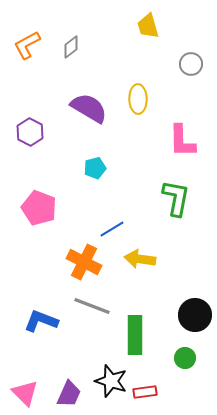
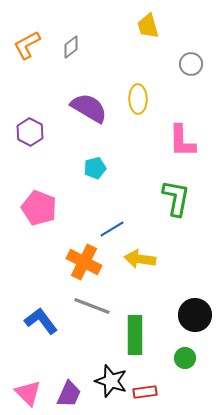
blue L-shape: rotated 32 degrees clockwise
pink triangle: moved 3 px right
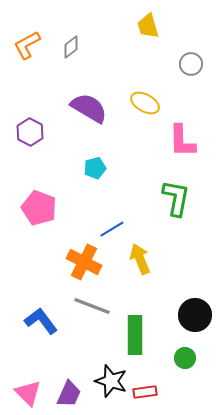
yellow ellipse: moved 7 px right, 4 px down; rotated 60 degrees counterclockwise
yellow arrow: rotated 60 degrees clockwise
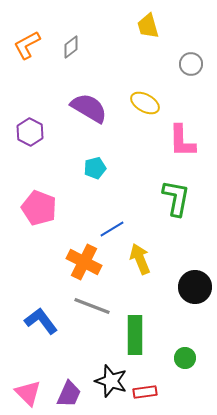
black circle: moved 28 px up
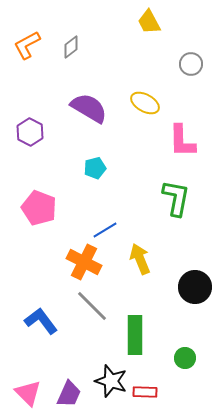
yellow trapezoid: moved 1 px right, 4 px up; rotated 12 degrees counterclockwise
blue line: moved 7 px left, 1 px down
gray line: rotated 24 degrees clockwise
red rectangle: rotated 10 degrees clockwise
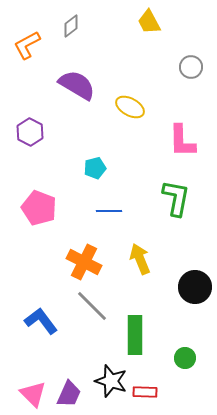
gray diamond: moved 21 px up
gray circle: moved 3 px down
yellow ellipse: moved 15 px left, 4 px down
purple semicircle: moved 12 px left, 23 px up
blue line: moved 4 px right, 19 px up; rotated 30 degrees clockwise
pink triangle: moved 5 px right, 1 px down
